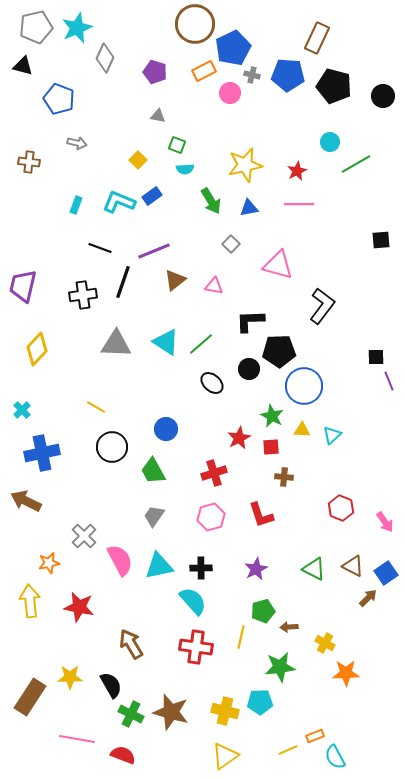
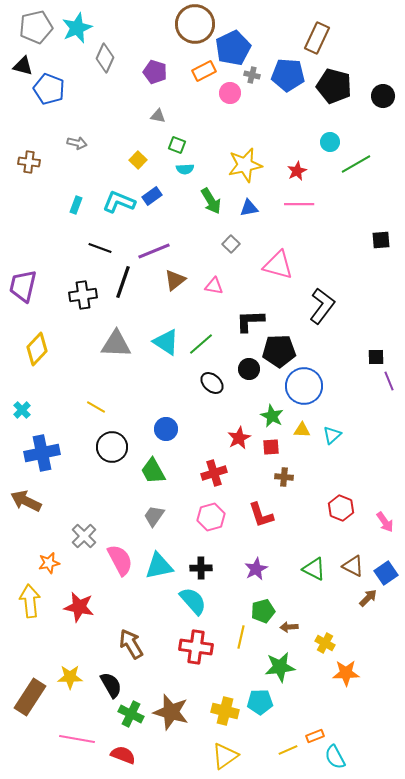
blue pentagon at (59, 99): moved 10 px left, 10 px up
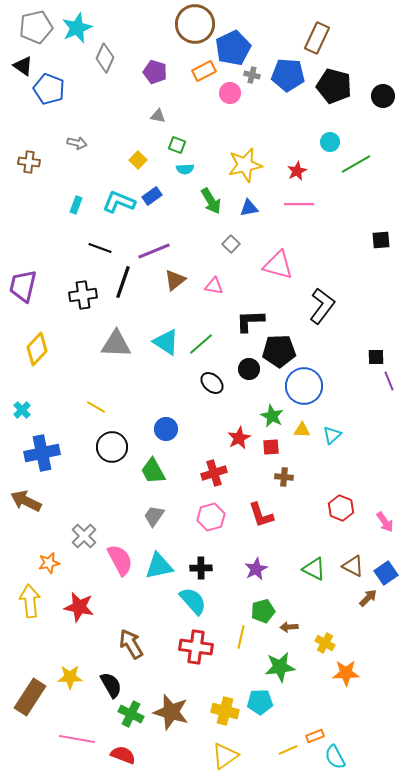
black triangle at (23, 66): rotated 20 degrees clockwise
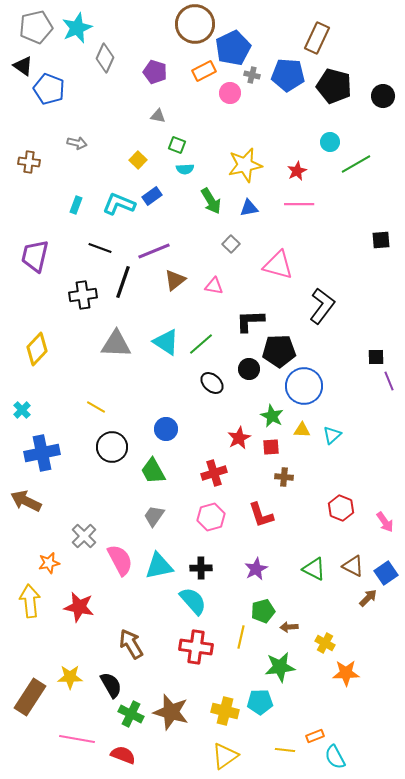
cyan L-shape at (119, 202): moved 2 px down
purple trapezoid at (23, 286): moved 12 px right, 30 px up
yellow line at (288, 750): moved 3 px left; rotated 30 degrees clockwise
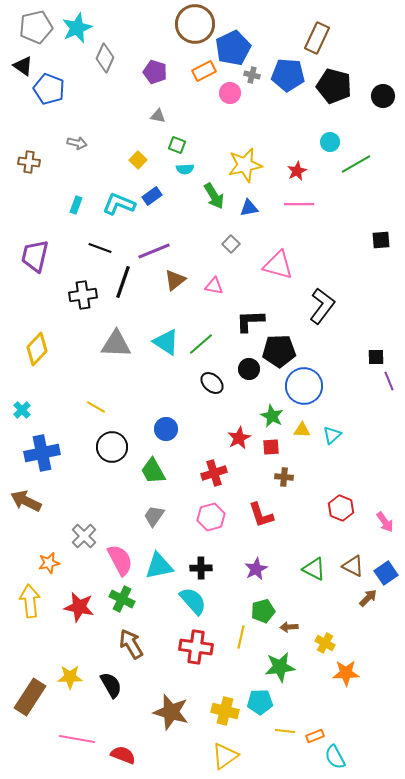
green arrow at (211, 201): moved 3 px right, 5 px up
green cross at (131, 714): moved 9 px left, 115 px up
yellow line at (285, 750): moved 19 px up
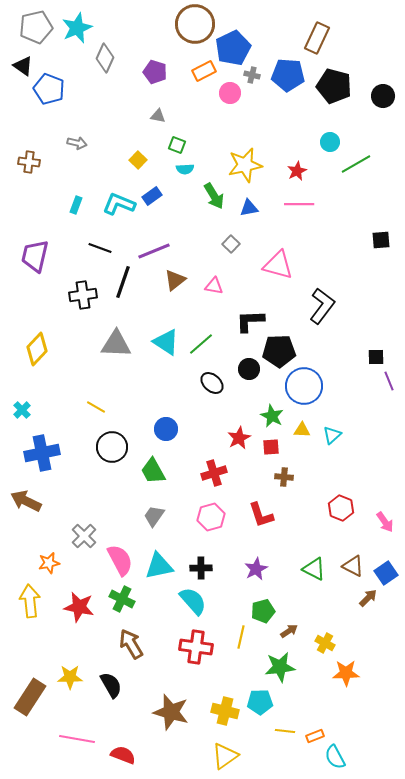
brown arrow at (289, 627): moved 4 px down; rotated 150 degrees clockwise
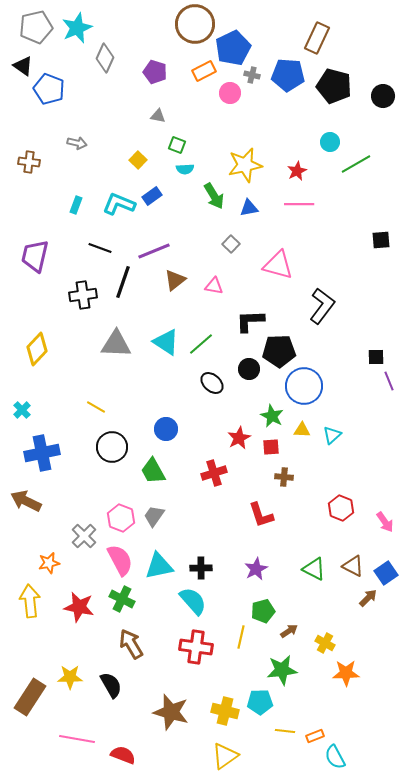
pink hexagon at (211, 517): moved 90 px left, 1 px down; rotated 24 degrees counterclockwise
green star at (280, 667): moved 2 px right, 3 px down
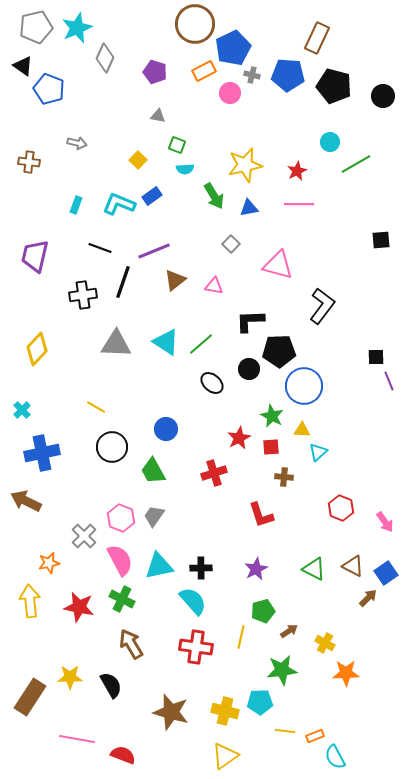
cyan triangle at (332, 435): moved 14 px left, 17 px down
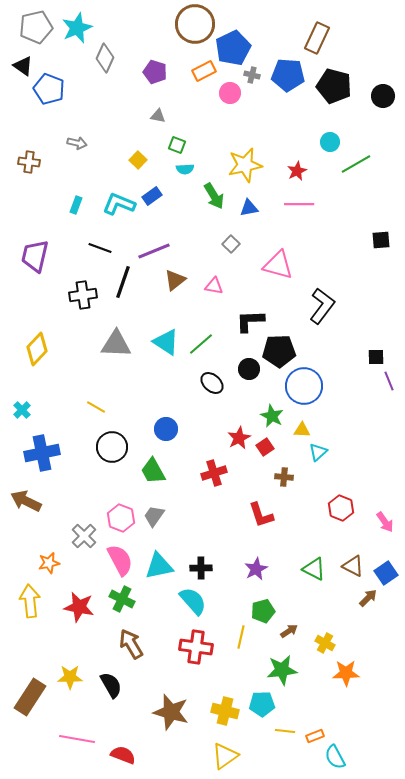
red square at (271, 447): moved 6 px left; rotated 30 degrees counterclockwise
cyan pentagon at (260, 702): moved 2 px right, 2 px down
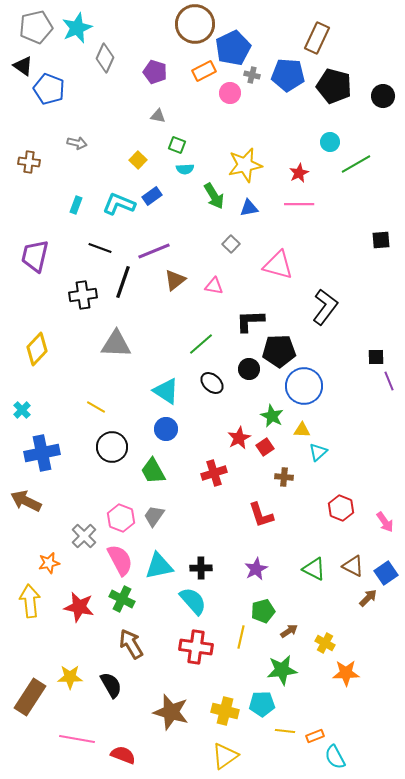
red star at (297, 171): moved 2 px right, 2 px down
black L-shape at (322, 306): moved 3 px right, 1 px down
cyan triangle at (166, 342): moved 49 px down
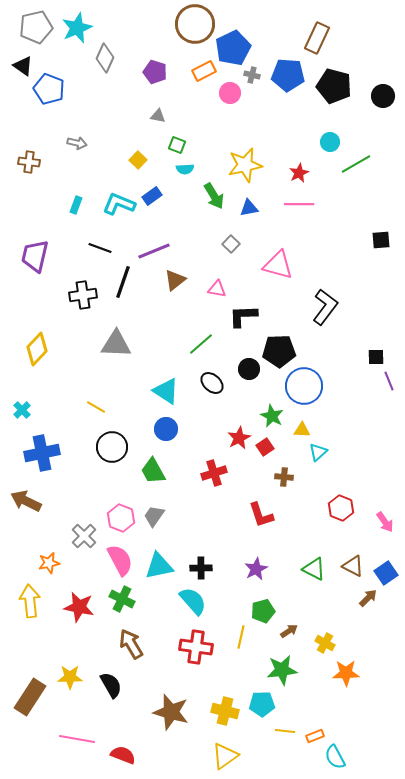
pink triangle at (214, 286): moved 3 px right, 3 px down
black L-shape at (250, 321): moved 7 px left, 5 px up
